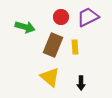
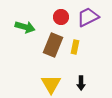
yellow rectangle: rotated 16 degrees clockwise
yellow triangle: moved 1 px right, 7 px down; rotated 20 degrees clockwise
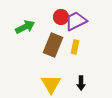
purple trapezoid: moved 12 px left, 4 px down
green arrow: rotated 42 degrees counterclockwise
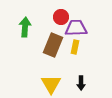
purple trapezoid: moved 7 px down; rotated 25 degrees clockwise
green arrow: rotated 60 degrees counterclockwise
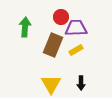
yellow rectangle: moved 1 px right, 3 px down; rotated 48 degrees clockwise
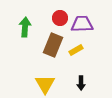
red circle: moved 1 px left, 1 px down
purple trapezoid: moved 6 px right, 4 px up
yellow triangle: moved 6 px left
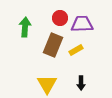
yellow triangle: moved 2 px right
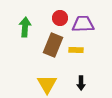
purple trapezoid: moved 1 px right
yellow rectangle: rotated 32 degrees clockwise
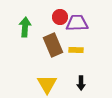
red circle: moved 1 px up
purple trapezoid: moved 6 px left, 1 px up
brown rectangle: rotated 45 degrees counterclockwise
